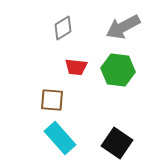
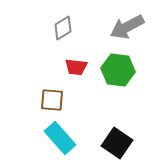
gray arrow: moved 4 px right
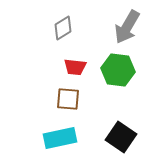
gray arrow: rotated 32 degrees counterclockwise
red trapezoid: moved 1 px left
brown square: moved 16 px right, 1 px up
cyan rectangle: rotated 60 degrees counterclockwise
black square: moved 4 px right, 6 px up
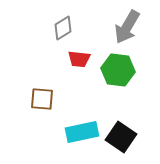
red trapezoid: moved 4 px right, 8 px up
brown square: moved 26 px left
cyan rectangle: moved 22 px right, 6 px up
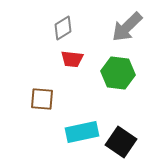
gray arrow: rotated 16 degrees clockwise
red trapezoid: moved 7 px left
green hexagon: moved 3 px down
black square: moved 5 px down
